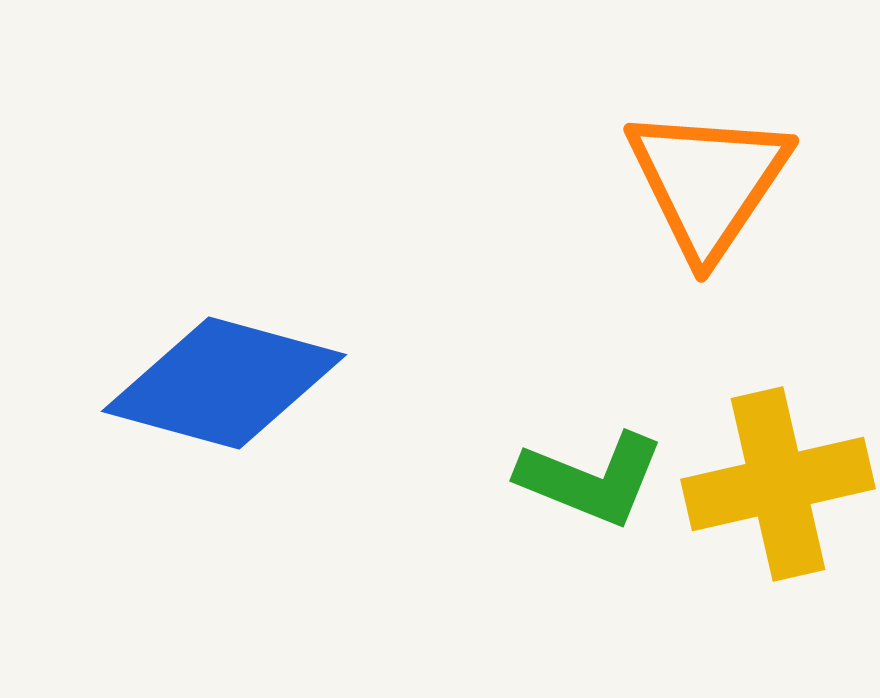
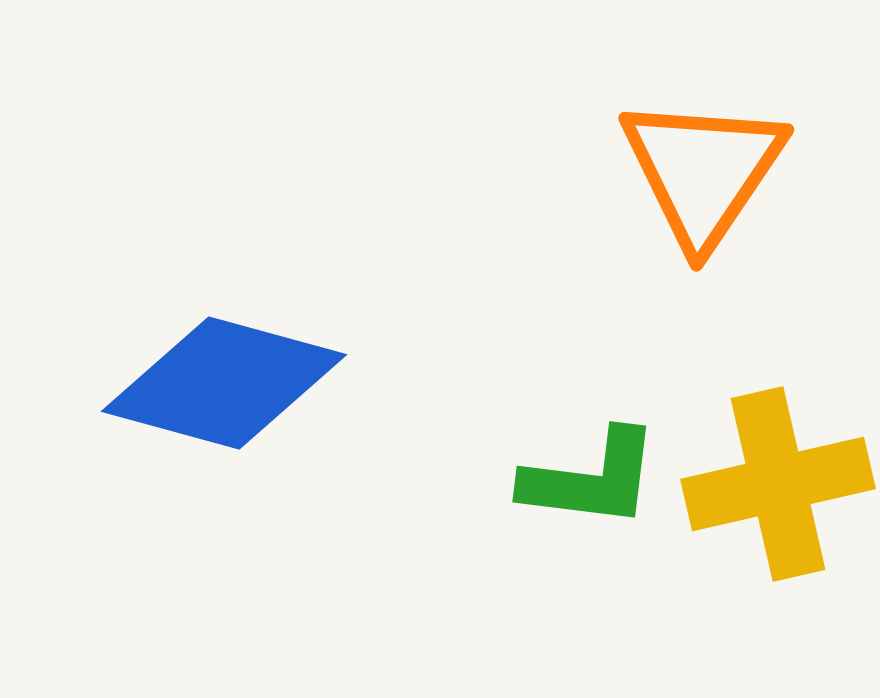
orange triangle: moved 5 px left, 11 px up
green L-shape: rotated 15 degrees counterclockwise
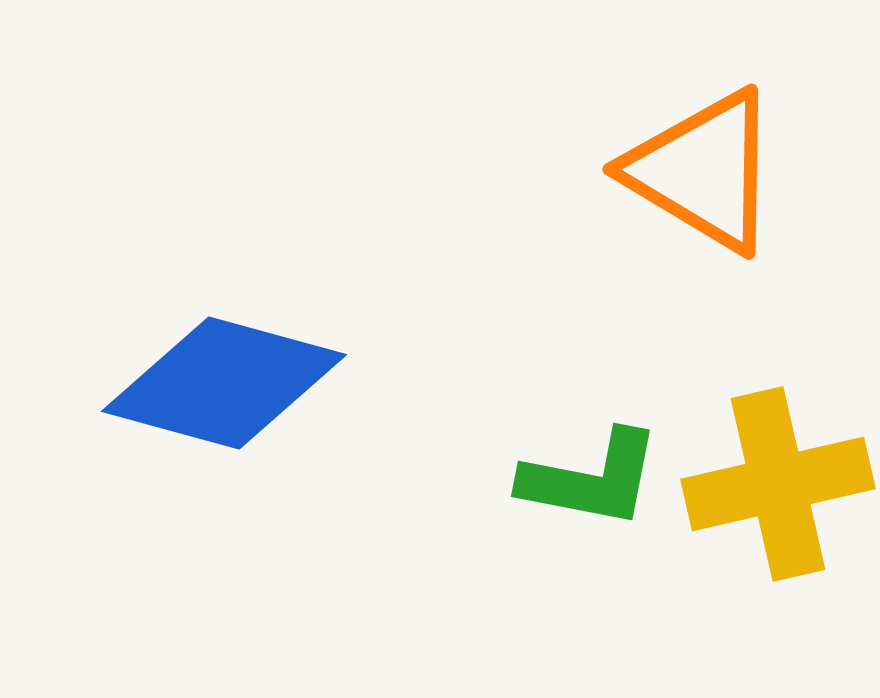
orange triangle: rotated 33 degrees counterclockwise
green L-shape: rotated 4 degrees clockwise
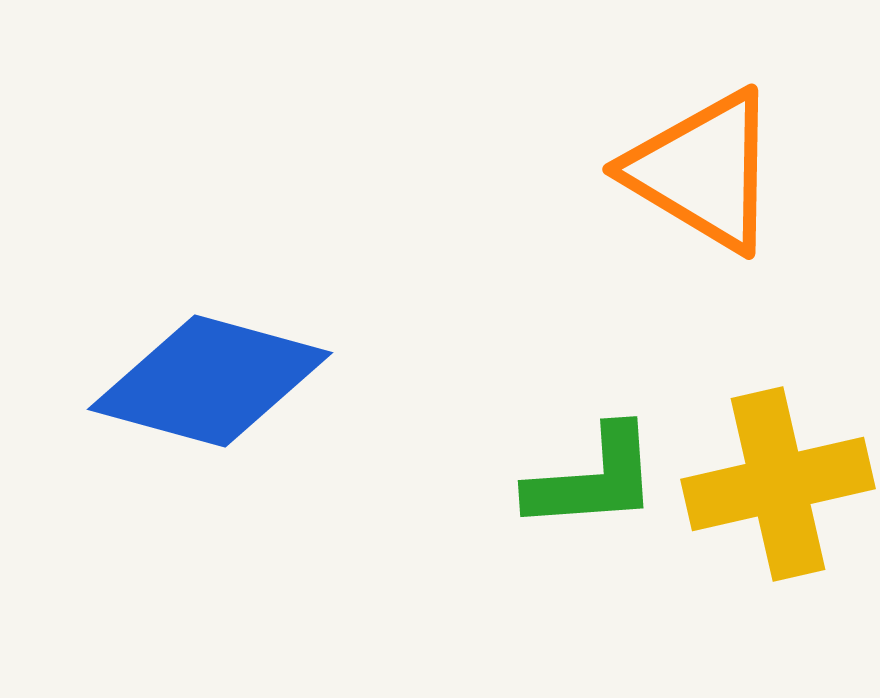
blue diamond: moved 14 px left, 2 px up
green L-shape: moved 2 px right; rotated 15 degrees counterclockwise
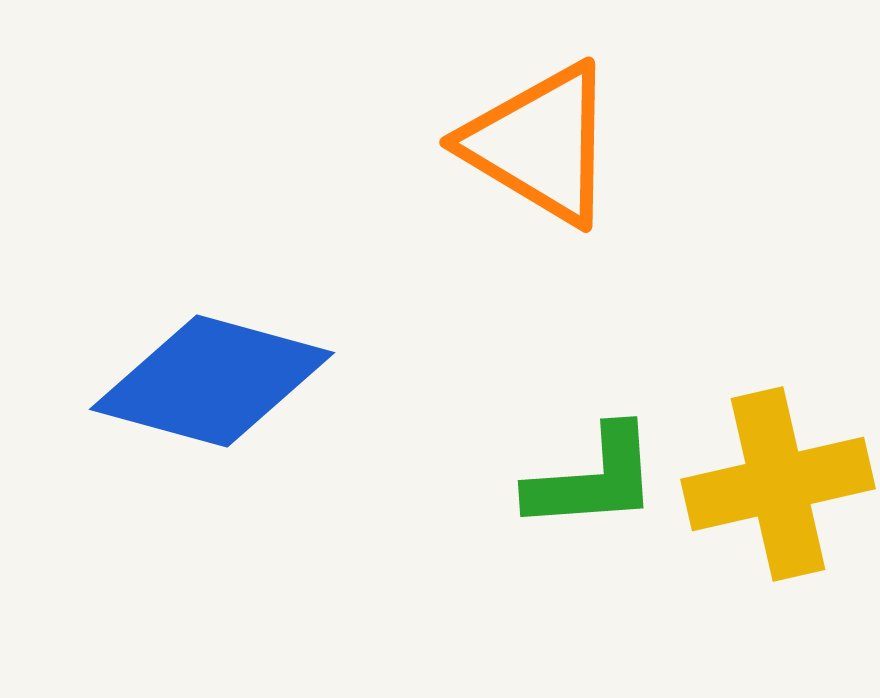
orange triangle: moved 163 px left, 27 px up
blue diamond: moved 2 px right
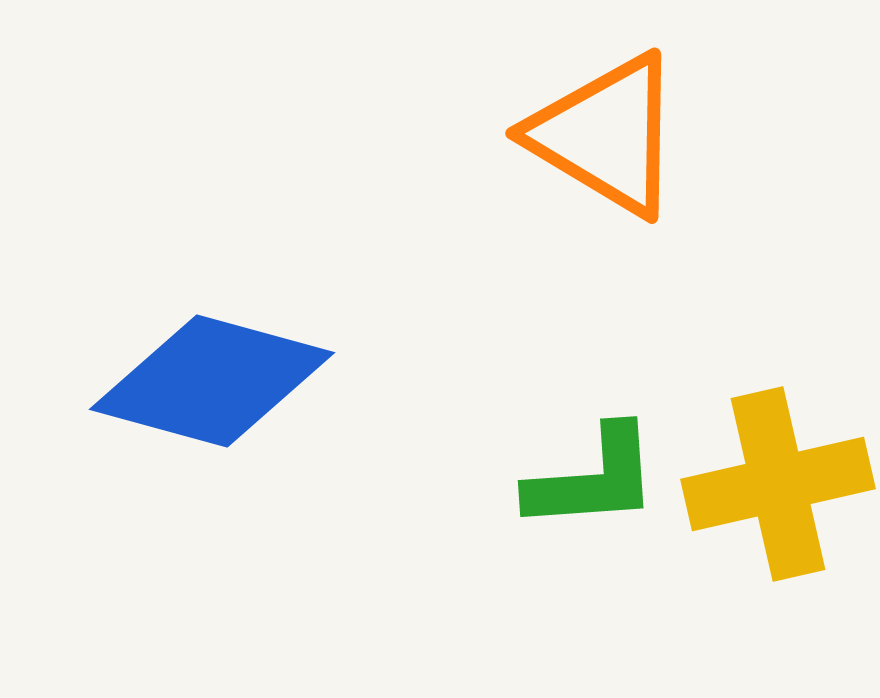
orange triangle: moved 66 px right, 9 px up
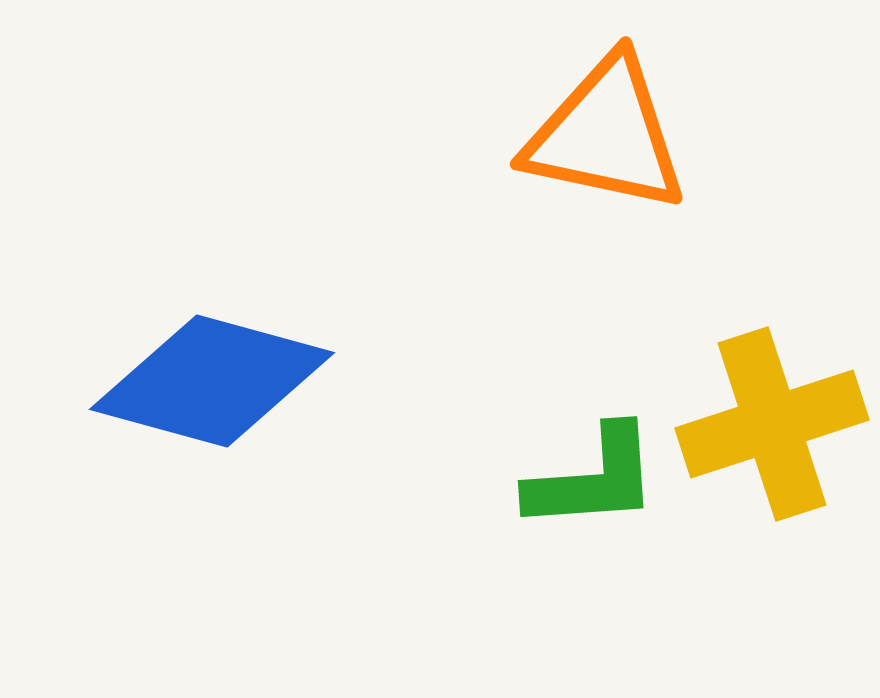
orange triangle: rotated 19 degrees counterclockwise
yellow cross: moved 6 px left, 60 px up; rotated 5 degrees counterclockwise
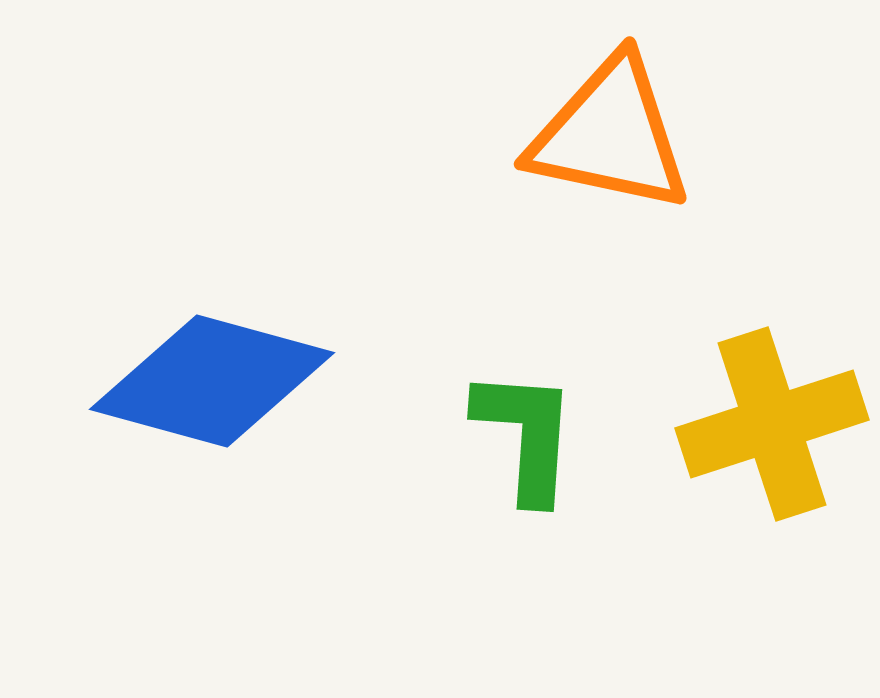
orange triangle: moved 4 px right
green L-shape: moved 67 px left, 44 px up; rotated 82 degrees counterclockwise
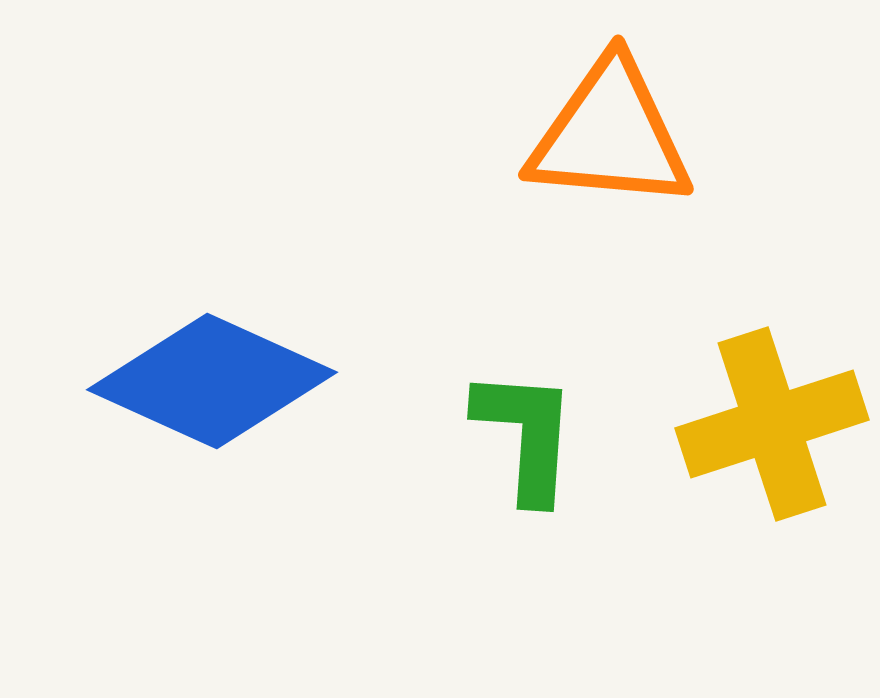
orange triangle: rotated 7 degrees counterclockwise
blue diamond: rotated 9 degrees clockwise
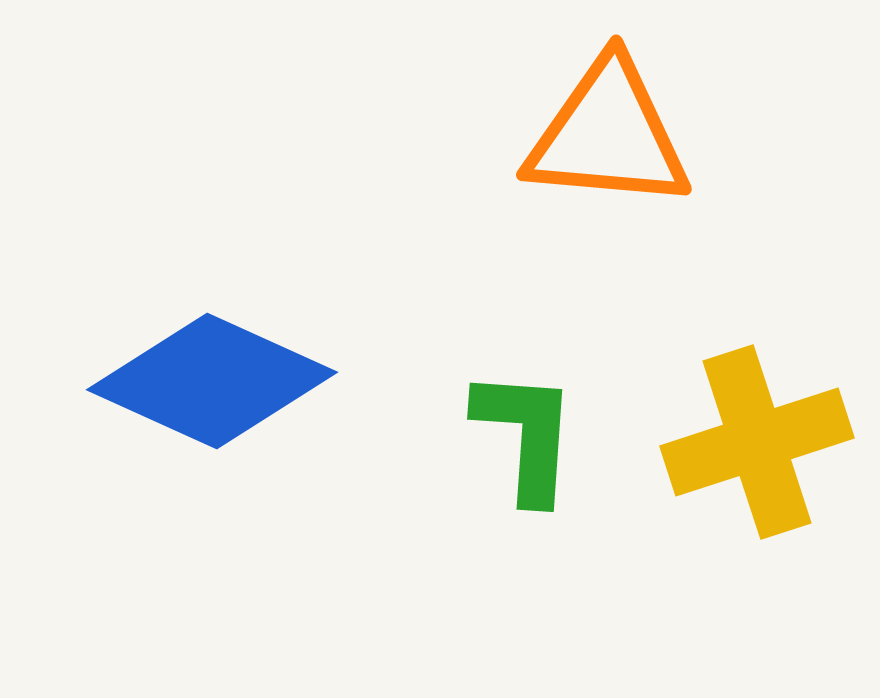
orange triangle: moved 2 px left
yellow cross: moved 15 px left, 18 px down
